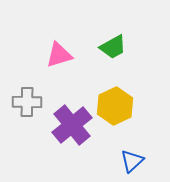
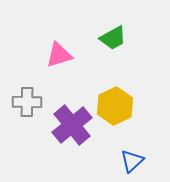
green trapezoid: moved 9 px up
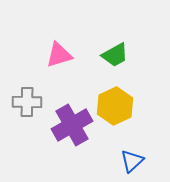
green trapezoid: moved 2 px right, 17 px down
purple cross: rotated 9 degrees clockwise
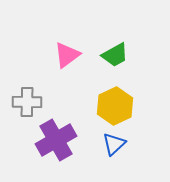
pink triangle: moved 8 px right; rotated 20 degrees counterclockwise
purple cross: moved 16 px left, 15 px down
blue triangle: moved 18 px left, 17 px up
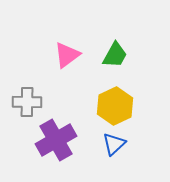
green trapezoid: rotated 32 degrees counterclockwise
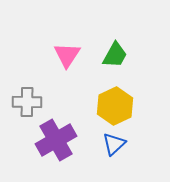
pink triangle: rotated 20 degrees counterclockwise
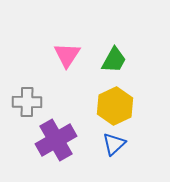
green trapezoid: moved 1 px left, 5 px down
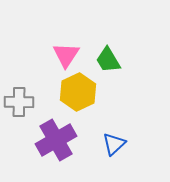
pink triangle: moved 1 px left
green trapezoid: moved 6 px left; rotated 120 degrees clockwise
gray cross: moved 8 px left
yellow hexagon: moved 37 px left, 14 px up
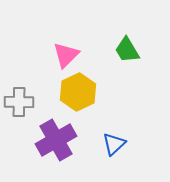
pink triangle: rotated 12 degrees clockwise
green trapezoid: moved 19 px right, 10 px up
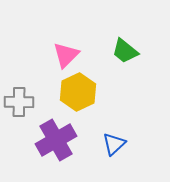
green trapezoid: moved 2 px left, 1 px down; rotated 20 degrees counterclockwise
